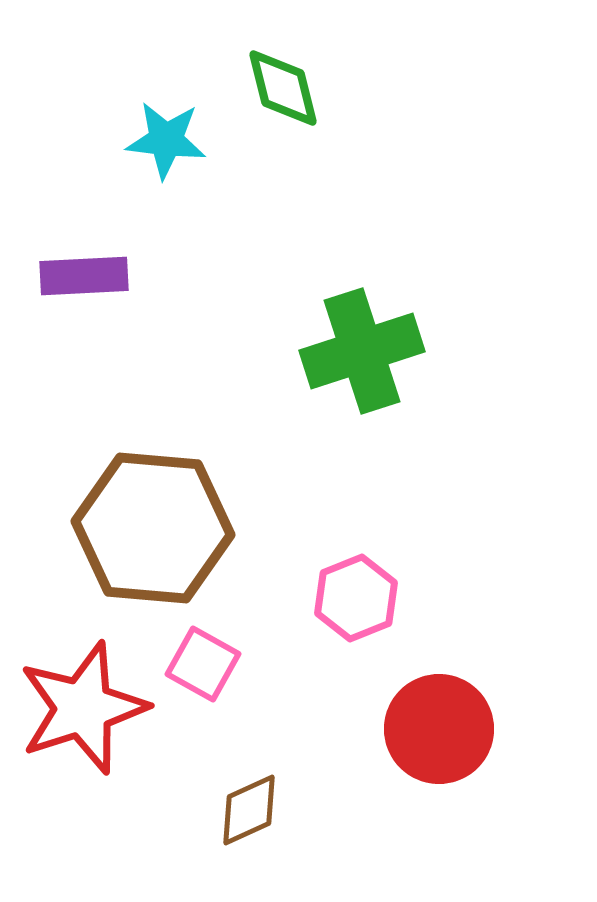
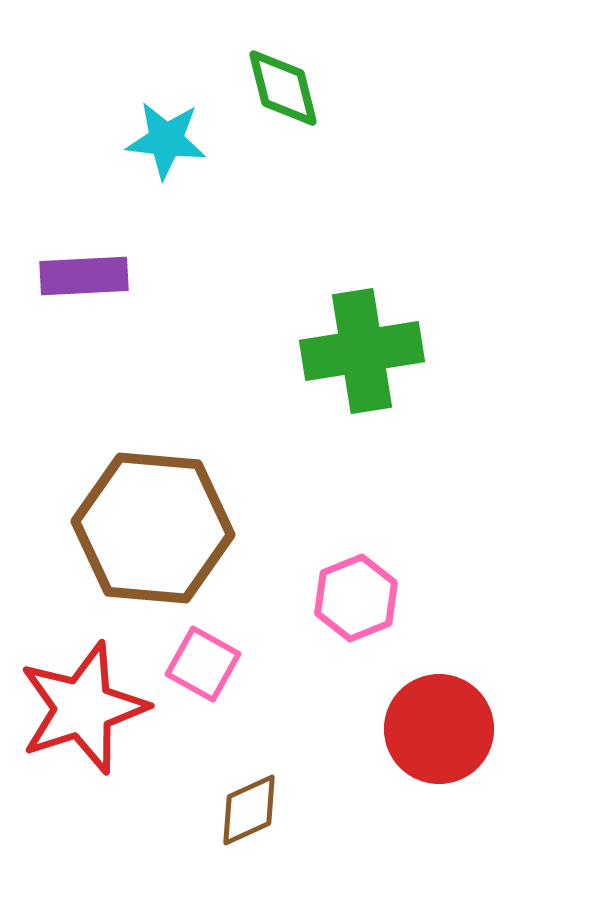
green cross: rotated 9 degrees clockwise
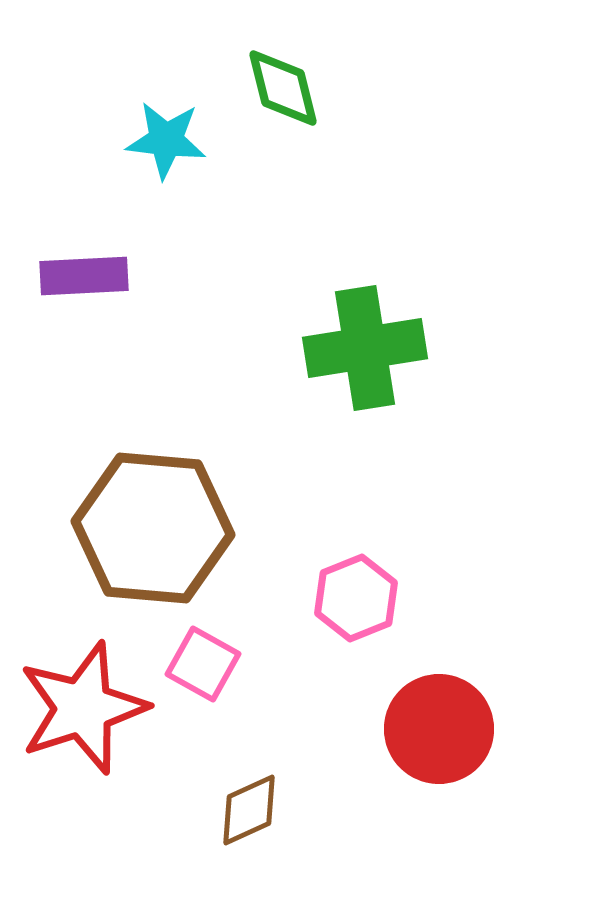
green cross: moved 3 px right, 3 px up
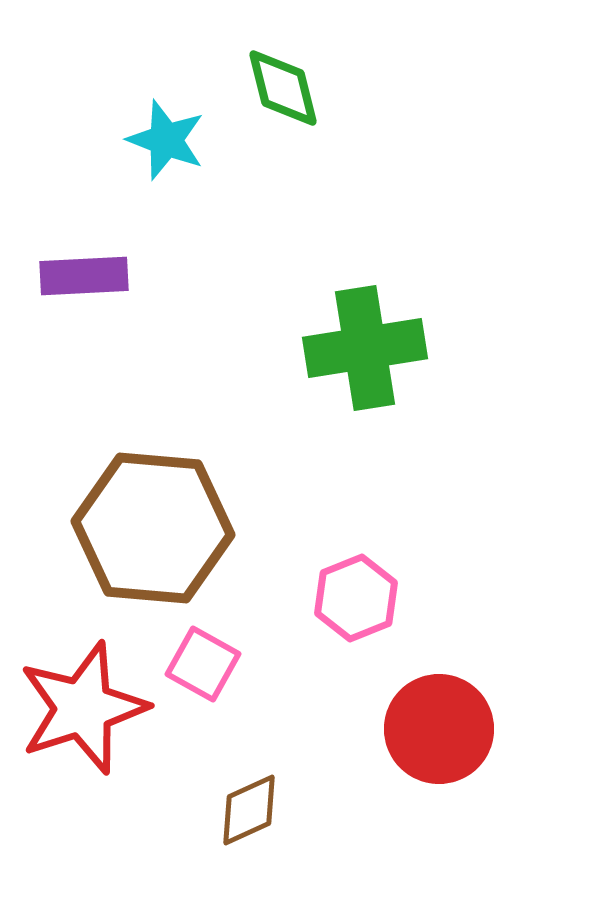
cyan star: rotated 14 degrees clockwise
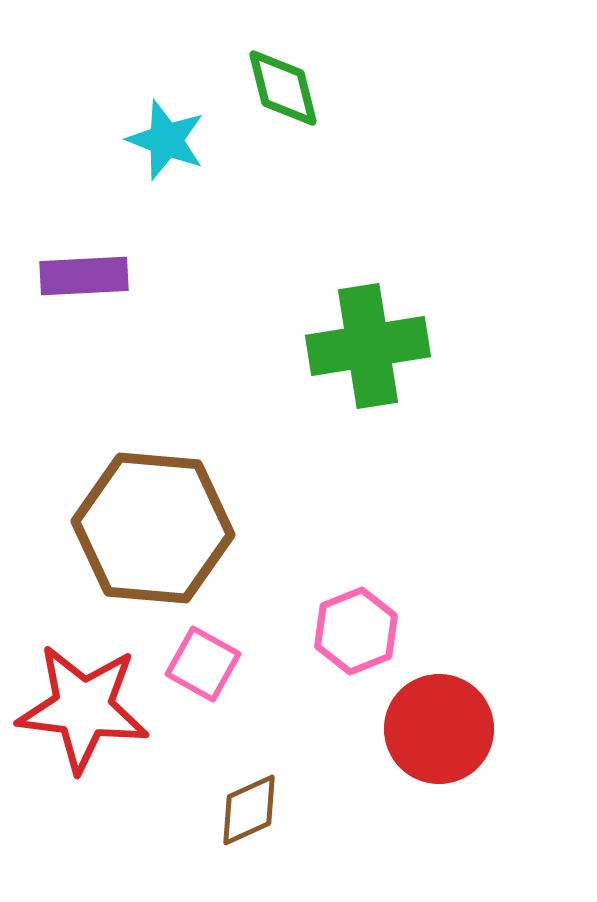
green cross: moved 3 px right, 2 px up
pink hexagon: moved 33 px down
red star: rotated 25 degrees clockwise
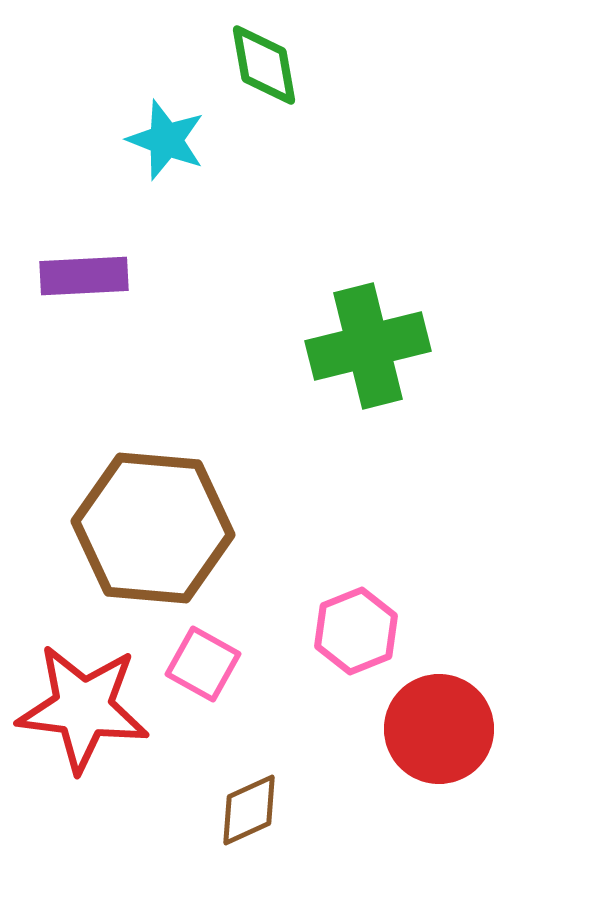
green diamond: moved 19 px left, 23 px up; rotated 4 degrees clockwise
green cross: rotated 5 degrees counterclockwise
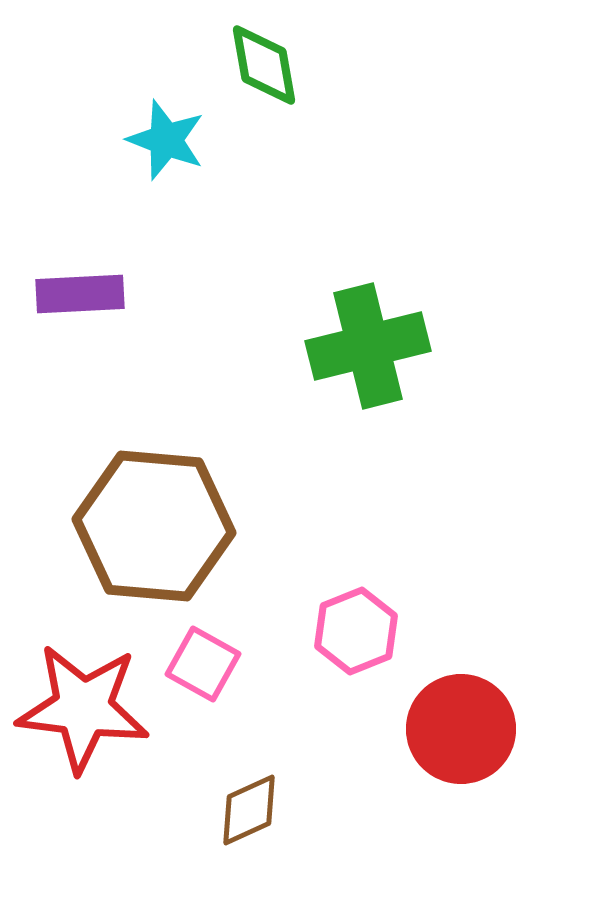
purple rectangle: moved 4 px left, 18 px down
brown hexagon: moved 1 px right, 2 px up
red circle: moved 22 px right
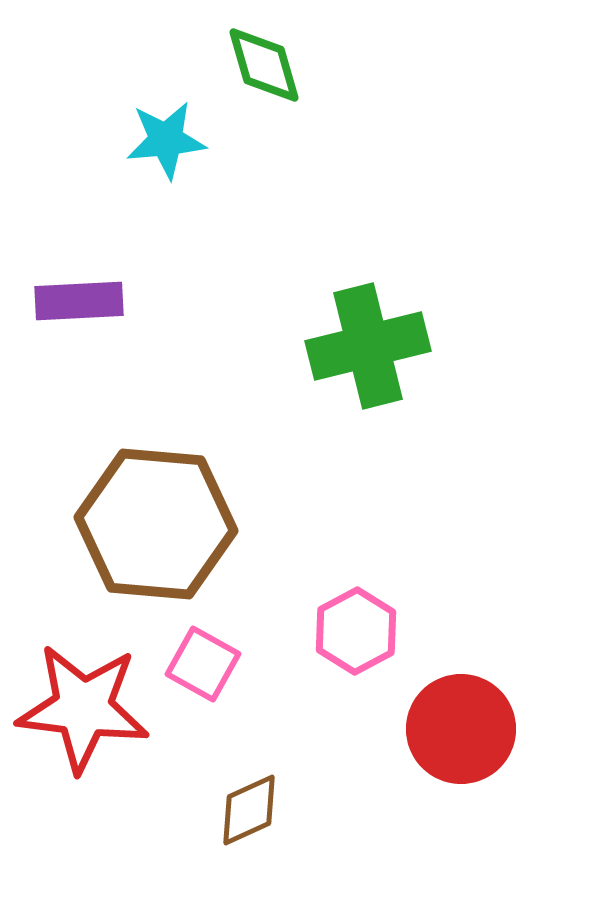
green diamond: rotated 6 degrees counterclockwise
cyan star: rotated 26 degrees counterclockwise
purple rectangle: moved 1 px left, 7 px down
brown hexagon: moved 2 px right, 2 px up
pink hexagon: rotated 6 degrees counterclockwise
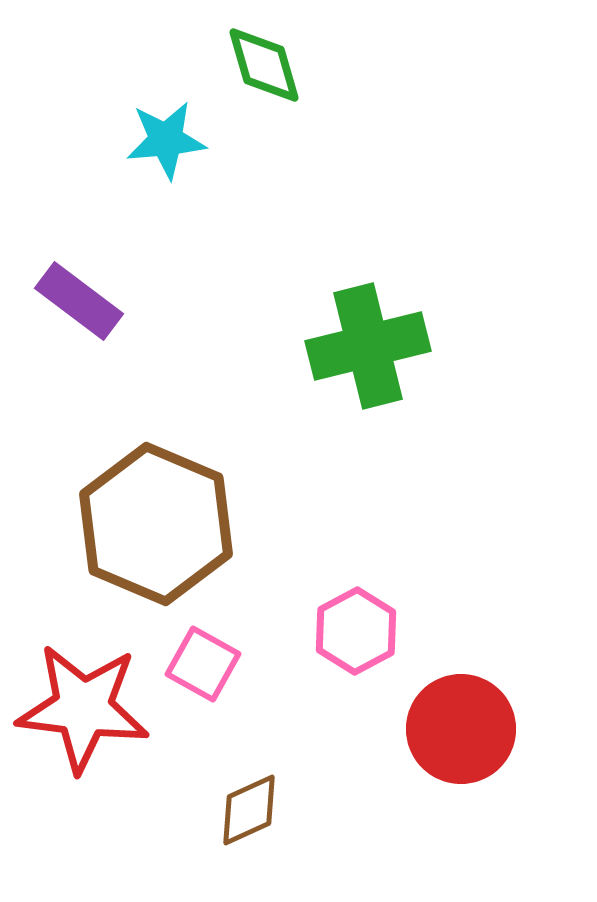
purple rectangle: rotated 40 degrees clockwise
brown hexagon: rotated 18 degrees clockwise
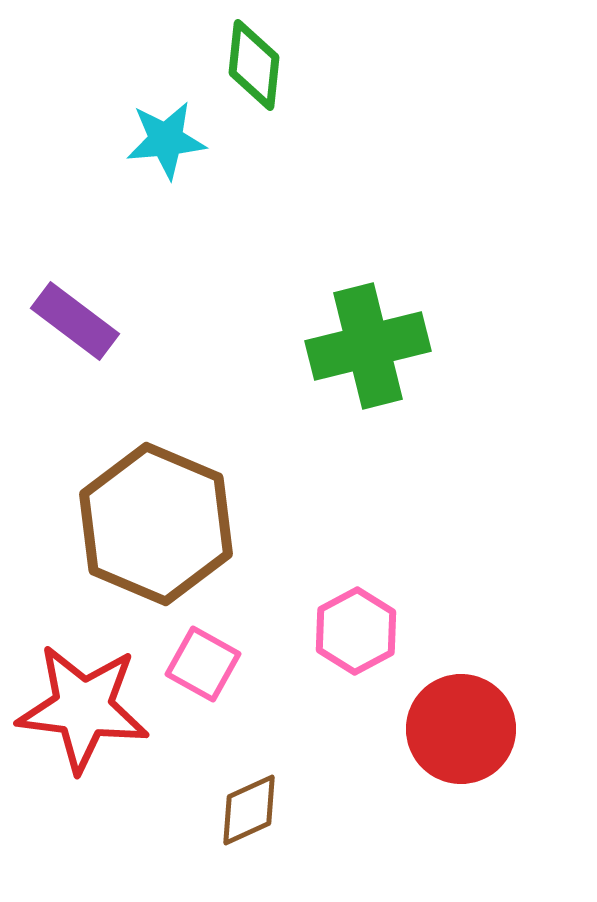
green diamond: moved 10 px left; rotated 22 degrees clockwise
purple rectangle: moved 4 px left, 20 px down
